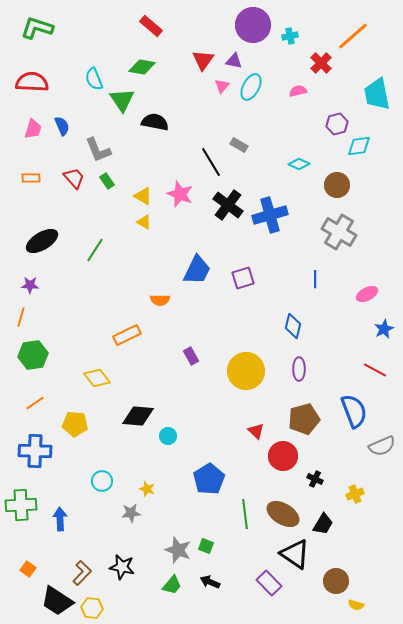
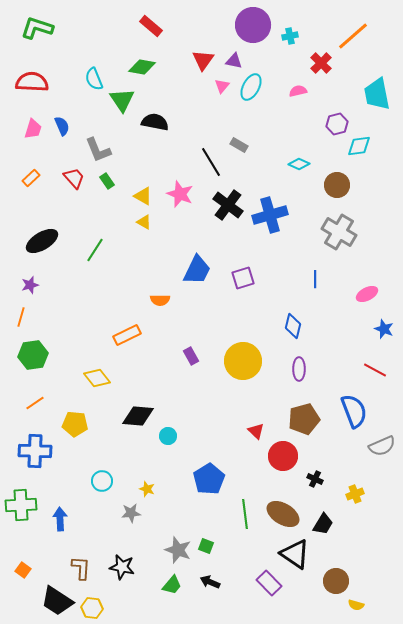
orange rectangle at (31, 178): rotated 42 degrees counterclockwise
purple star at (30, 285): rotated 18 degrees counterclockwise
blue star at (384, 329): rotated 24 degrees counterclockwise
yellow circle at (246, 371): moved 3 px left, 10 px up
orange square at (28, 569): moved 5 px left, 1 px down
brown L-shape at (82, 573): moved 1 px left, 5 px up; rotated 40 degrees counterclockwise
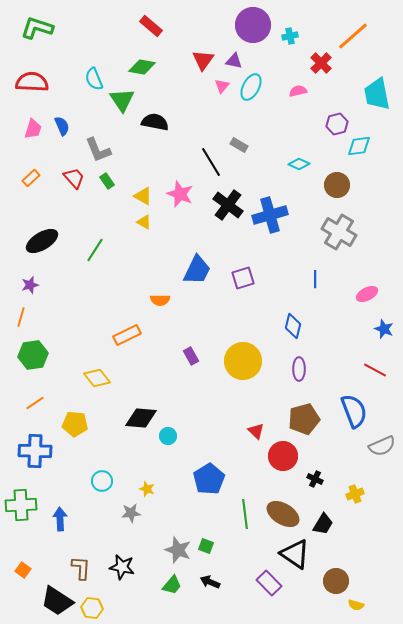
black diamond at (138, 416): moved 3 px right, 2 px down
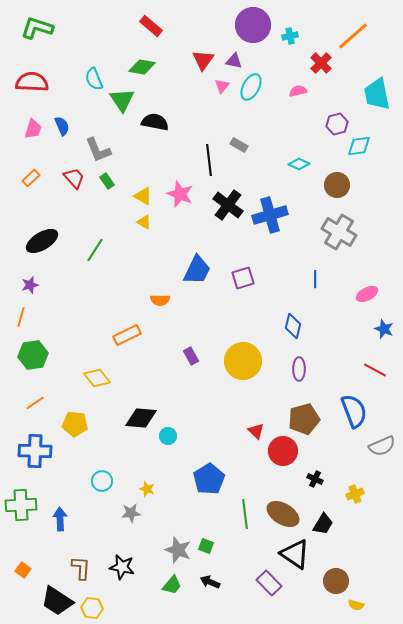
black line at (211, 162): moved 2 px left, 2 px up; rotated 24 degrees clockwise
red circle at (283, 456): moved 5 px up
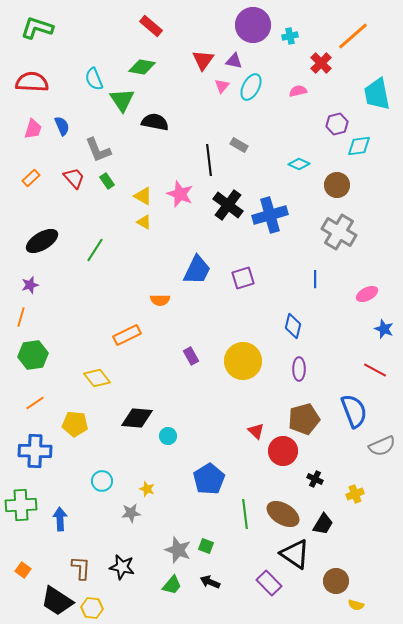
black diamond at (141, 418): moved 4 px left
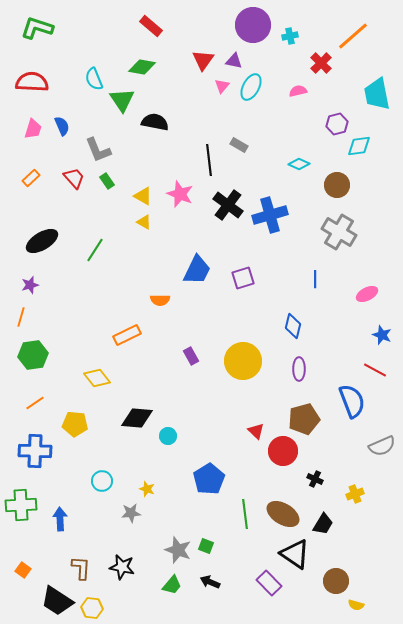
blue star at (384, 329): moved 2 px left, 6 px down
blue semicircle at (354, 411): moved 2 px left, 10 px up
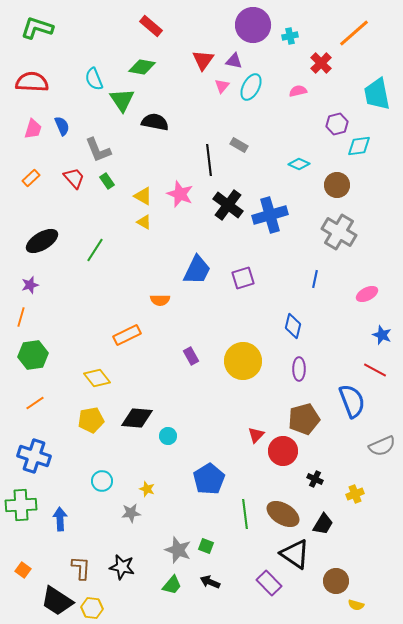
orange line at (353, 36): moved 1 px right, 3 px up
blue line at (315, 279): rotated 12 degrees clockwise
yellow pentagon at (75, 424): moved 16 px right, 4 px up; rotated 15 degrees counterclockwise
red triangle at (256, 431): moved 4 px down; rotated 30 degrees clockwise
blue cross at (35, 451): moved 1 px left, 5 px down; rotated 16 degrees clockwise
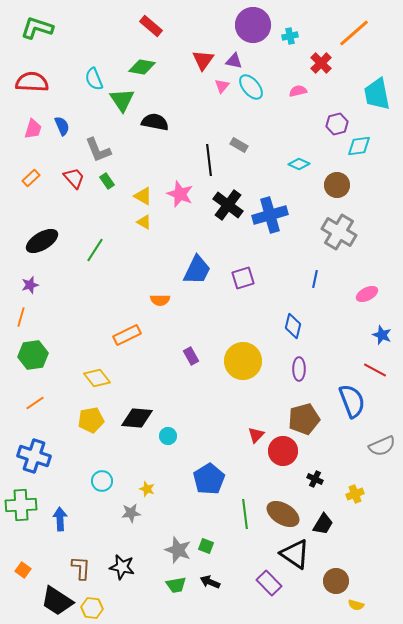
cyan ellipse at (251, 87): rotated 68 degrees counterclockwise
green trapezoid at (172, 585): moved 4 px right; rotated 40 degrees clockwise
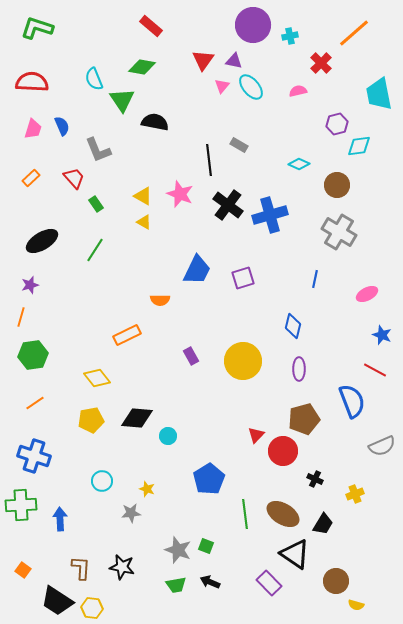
cyan trapezoid at (377, 94): moved 2 px right
green rectangle at (107, 181): moved 11 px left, 23 px down
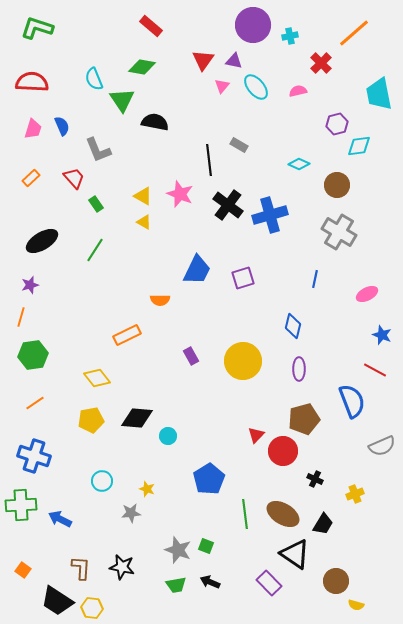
cyan ellipse at (251, 87): moved 5 px right
blue arrow at (60, 519): rotated 60 degrees counterclockwise
